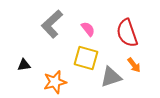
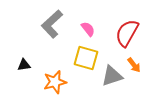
red semicircle: rotated 48 degrees clockwise
gray triangle: moved 1 px right, 1 px up
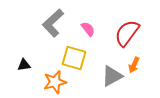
gray L-shape: moved 1 px right, 1 px up
red semicircle: rotated 8 degrees clockwise
yellow square: moved 12 px left
orange arrow: rotated 63 degrees clockwise
gray triangle: rotated 10 degrees counterclockwise
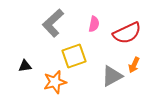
pink semicircle: moved 6 px right, 5 px up; rotated 49 degrees clockwise
red semicircle: rotated 152 degrees counterclockwise
yellow square: moved 2 px up; rotated 35 degrees counterclockwise
black triangle: moved 1 px right, 1 px down
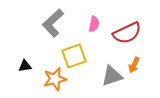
gray triangle: rotated 10 degrees clockwise
orange star: moved 3 px up
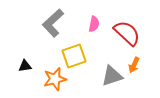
red semicircle: rotated 112 degrees counterclockwise
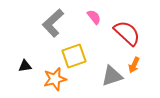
pink semicircle: moved 7 px up; rotated 49 degrees counterclockwise
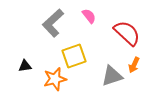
pink semicircle: moved 5 px left, 1 px up
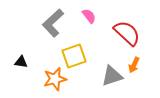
black triangle: moved 4 px left, 4 px up; rotated 16 degrees clockwise
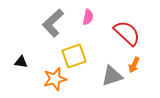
pink semicircle: moved 1 px left, 1 px down; rotated 49 degrees clockwise
